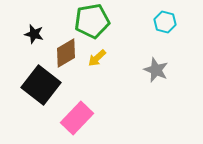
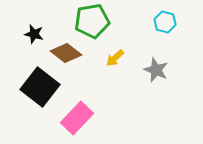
brown diamond: rotated 68 degrees clockwise
yellow arrow: moved 18 px right
black square: moved 1 px left, 2 px down
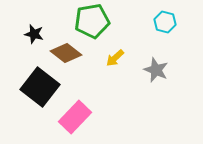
pink rectangle: moved 2 px left, 1 px up
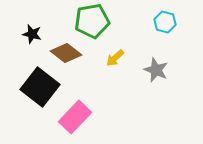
black star: moved 2 px left
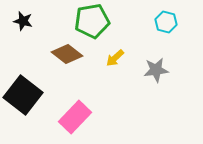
cyan hexagon: moved 1 px right
black star: moved 9 px left, 13 px up
brown diamond: moved 1 px right, 1 px down
gray star: rotated 30 degrees counterclockwise
black square: moved 17 px left, 8 px down
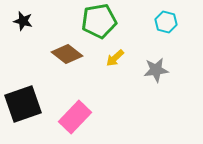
green pentagon: moved 7 px right
black square: moved 9 px down; rotated 33 degrees clockwise
